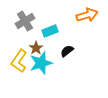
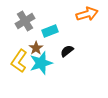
orange arrow: moved 1 px up
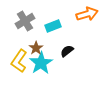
cyan rectangle: moved 3 px right, 5 px up
cyan star: rotated 15 degrees counterclockwise
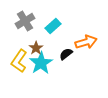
orange arrow: moved 1 px left, 28 px down
cyan rectangle: rotated 21 degrees counterclockwise
black semicircle: moved 1 px left, 3 px down
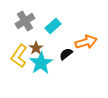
yellow L-shape: moved 5 px up
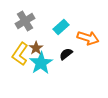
cyan rectangle: moved 8 px right, 1 px down
orange arrow: moved 2 px right, 4 px up; rotated 35 degrees clockwise
yellow L-shape: moved 1 px right, 2 px up
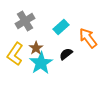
orange arrow: rotated 145 degrees counterclockwise
yellow L-shape: moved 5 px left
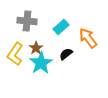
gray cross: moved 2 px right; rotated 36 degrees clockwise
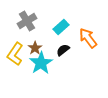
gray cross: rotated 36 degrees counterclockwise
brown star: moved 1 px left
black semicircle: moved 3 px left, 4 px up
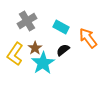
cyan rectangle: rotated 70 degrees clockwise
cyan star: moved 2 px right
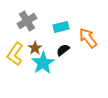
cyan rectangle: rotated 42 degrees counterclockwise
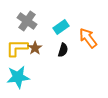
gray cross: rotated 24 degrees counterclockwise
cyan rectangle: rotated 21 degrees counterclockwise
black semicircle: rotated 144 degrees clockwise
yellow L-shape: moved 2 px right, 6 px up; rotated 55 degrees clockwise
cyan star: moved 25 px left, 14 px down; rotated 25 degrees clockwise
